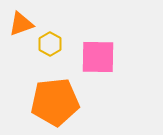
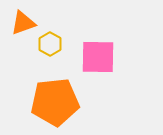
orange triangle: moved 2 px right, 1 px up
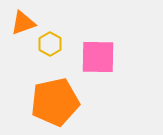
orange pentagon: rotated 6 degrees counterclockwise
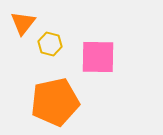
orange triangle: rotated 32 degrees counterclockwise
yellow hexagon: rotated 15 degrees counterclockwise
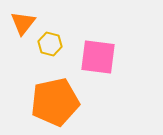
pink square: rotated 6 degrees clockwise
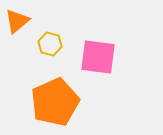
orange triangle: moved 6 px left, 2 px up; rotated 12 degrees clockwise
orange pentagon: rotated 12 degrees counterclockwise
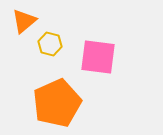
orange triangle: moved 7 px right
orange pentagon: moved 2 px right, 1 px down
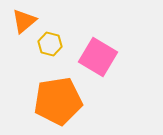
pink square: rotated 24 degrees clockwise
orange pentagon: moved 1 px right, 2 px up; rotated 15 degrees clockwise
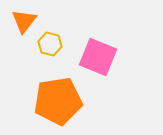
orange triangle: rotated 12 degrees counterclockwise
pink square: rotated 9 degrees counterclockwise
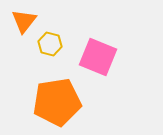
orange pentagon: moved 1 px left, 1 px down
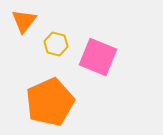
yellow hexagon: moved 6 px right
orange pentagon: moved 7 px left; rotated 15 degrees counterclockwise
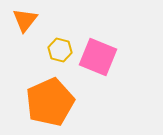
orange triangle: moved 1 px right, 1 px up
yellow hexagon: moved 4 px right, 6 px down
